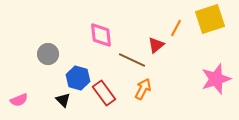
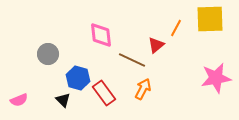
yellow square: rotated 16 degrees clockwise
pink star: moved 1 px up; rotated 8 degrees clockwise
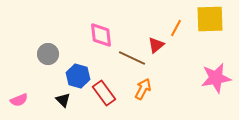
brown line: moved 2 px up
blue hexagon: moved 2 px up
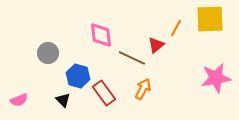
gray circle: moved 1 px up
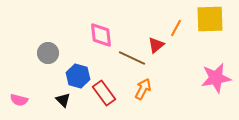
pink semicircle: rotated 36 degrees clockwise
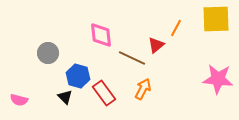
yellow square: moved 6 px right
pink star: moved 2 px right, 1 px down; rotated 16 degrees clockwise
black triangle: moved 2 px right, 3 px up
